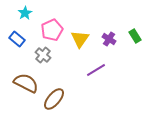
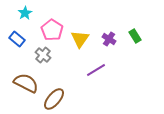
pink pentagon: rotated 15 degrees counterclockwise
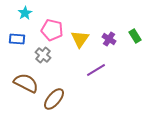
pink pentagon: rotated 20 degrees counterclockwise
blue rectangle: rotated 35 degrees counterclockwise
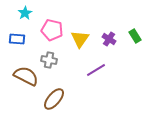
gray cross: moved 6 px right, 5 px down; rotated 28 degrees counterclockwise
brown semicircle: moved 7 px up
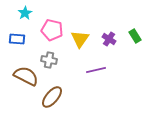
purple line: rotated 18 degrees clockwise
brown ellipse: moved 2 px left, 2 px up
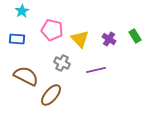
cyan star: moved 3 px left, 2 px up
yellow triangle: rotated 18 degrees counterclockwise
gray cross: moved 13 px right, 3 px down; rotated 14 degrees clockwise
brown ellipse: moved 1 px left, 2 px up
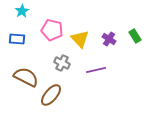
brown semicircle: moved 1 px down
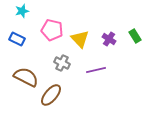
cyan star: rotated 16 degrees clockwise
blue rectangle: rotated 21 degrees clockwise
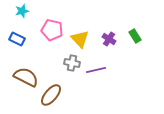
gray cross: moved 10 px right; rotated 14 degrees counterclockwise
